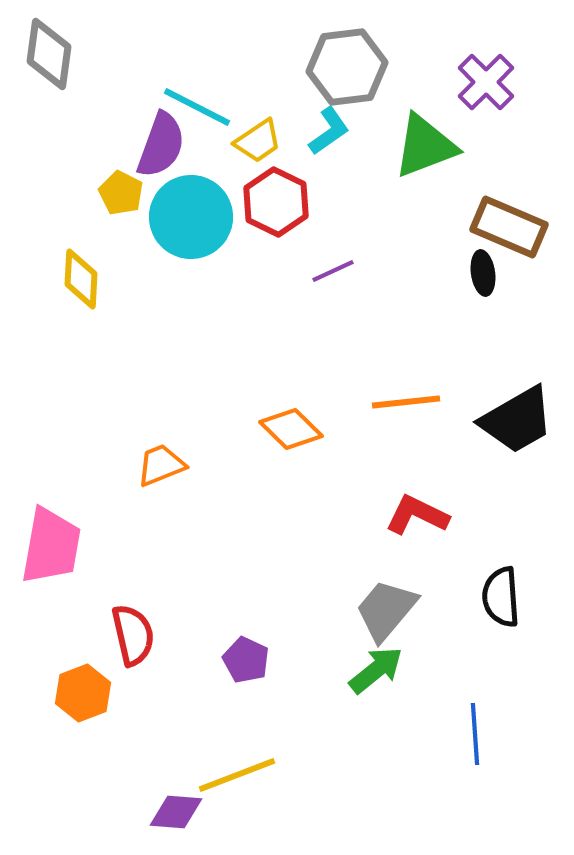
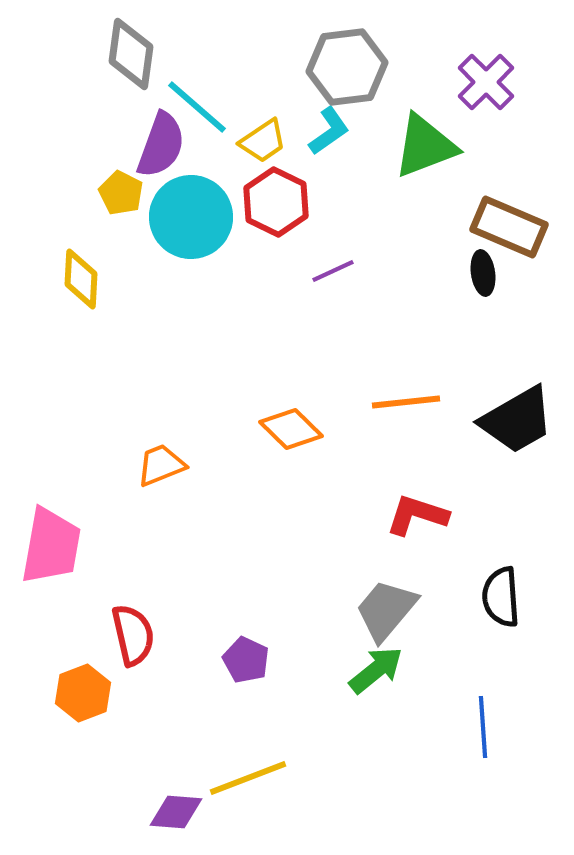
gray diamond: moved 82 px right
cyan line: rotated 14 degrees clockwise
yellow trapezoid: moved 5 px right
red L-shape: rotated 8 degrees counterclockwise
blue line: moved 8 px right, 7 px up
yellow line: moved 11 px right, 3 px down
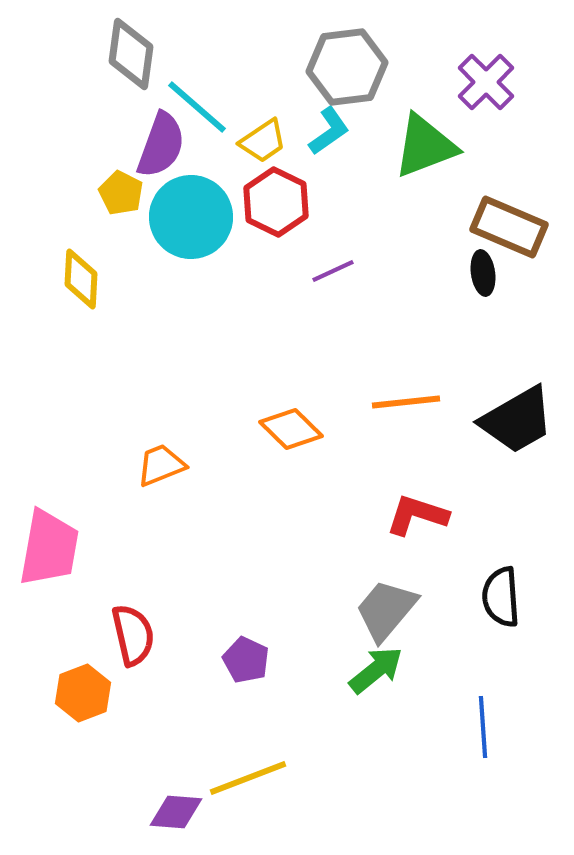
pink trapezoid: moved 2 px left, 2 px down
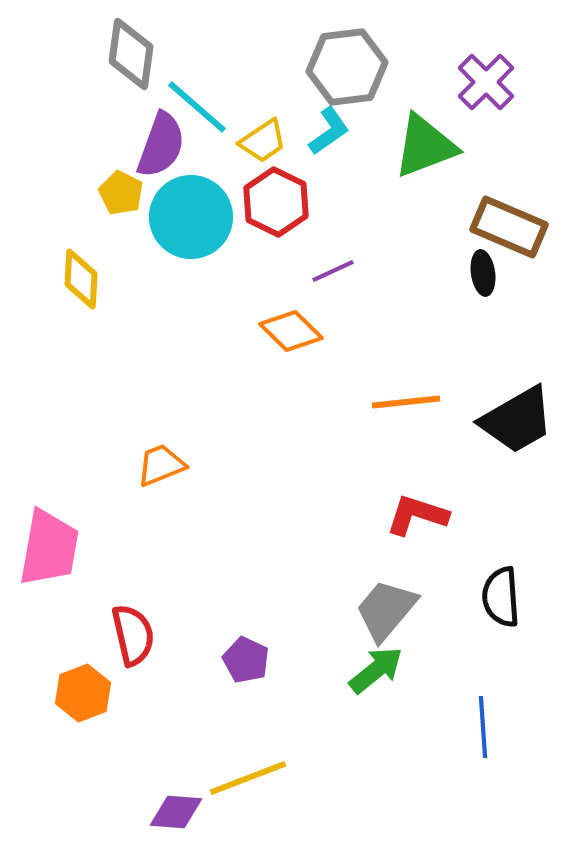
orange diamond: moved 98 px up
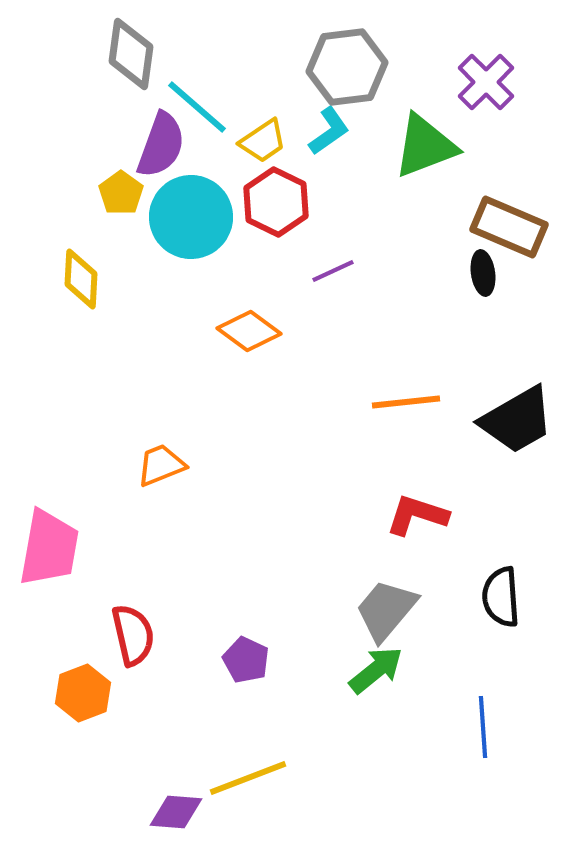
yellow pentagon: rotated 9 degrees clockwise
orange diamond: moved 42 px left; rotated 8 degrees counterclockwise
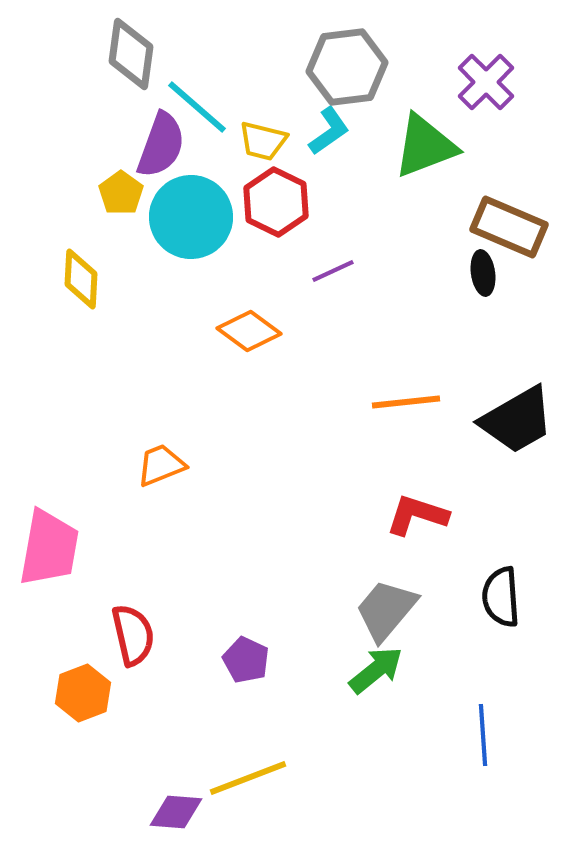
yellow trapezoid: rotated 48 degrees clockwise
blue line: moved 8 px down
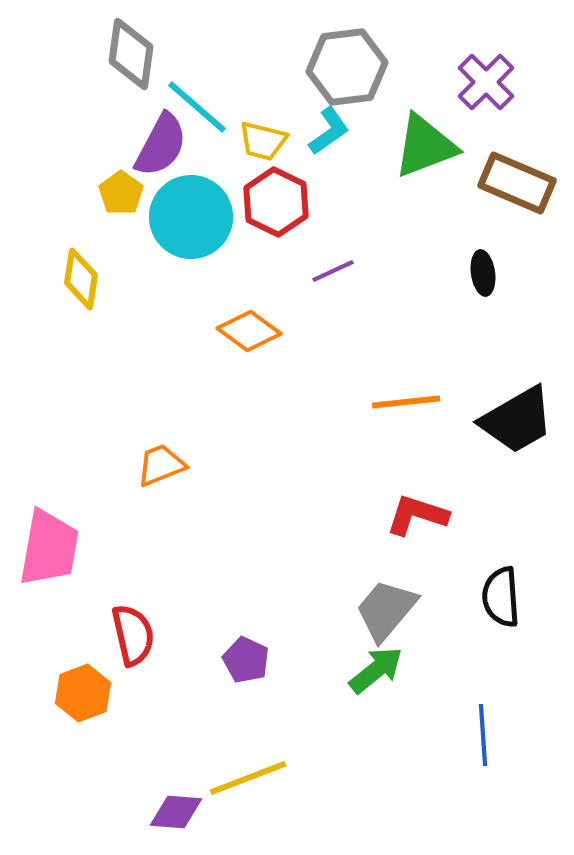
purple semicircle: rotated 8 degrees clockwise
brown rectangle: moved 8 px right, 44 px up
yellow diamond: rotated 6 degrees clockwise
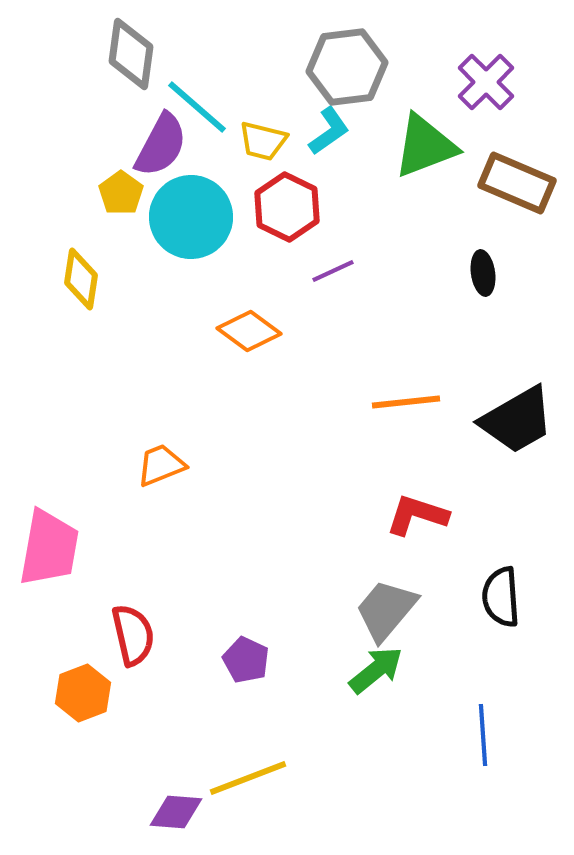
red hexagon: moved 11 px right, 5 px down
